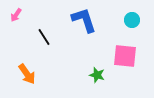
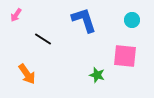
black line: moved 1 px left, 2 px down; rotated 24 degrees counterclockwise
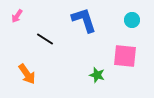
pink arrow: moved 1 px right, 1 px down
black line: moved 2 px right
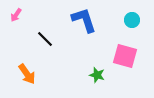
pink arrow: moved 1 px left, 1 px up
black line: rotated 12 degrees clockwise
pink square: rotated 10 degrees clockwise
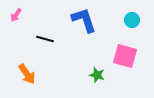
black line: rotated 30 degrees counterclockwise
